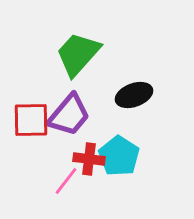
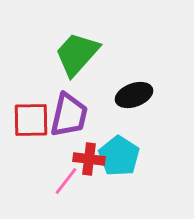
green trapezoid: moved 1 px left
purple trapezoid: rotated 27 degrees counterclockwise
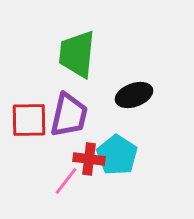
green trapezoid: rotated 36 degrees counterclockwise
red square: moved 2 px left
cyan pentagon: moved 2 px left, 1 px up
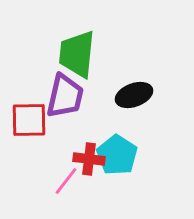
purple trapezoid: moved 4 px left, 19 px up
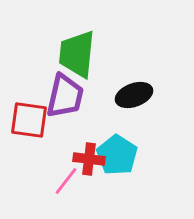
red square: rotated 9 degrees clockwise
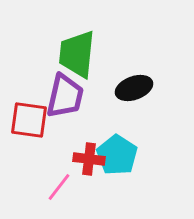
black ellipse: moved 7 px up
pink line: moved 7 px left, 6 px down
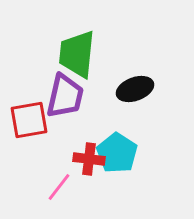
black ellipse: moved 1 px right, 1 px down
red square: rotated 18 degrees counterclockwise
cyan pentagon: moved 2 px up
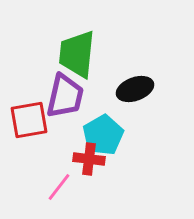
cyan pentagon: moved 14 px left, 18 px up; rotated 9 degrees clockwise
